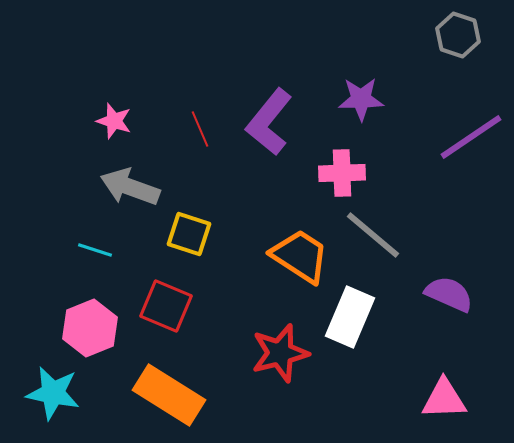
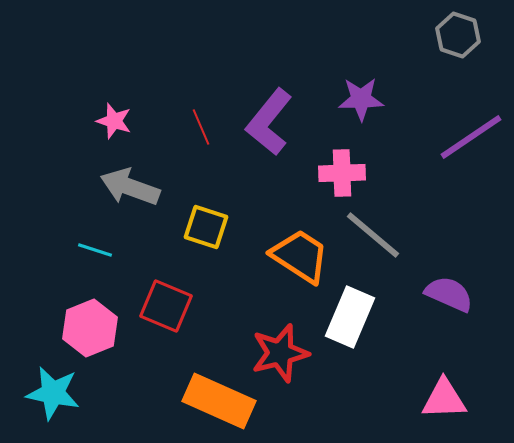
red line: moved 1 px right, 2 px up
yellow square: moved 17 px right, 7 px up
orange rectangle: moved 50 px right, 6 px down; rotated 8 degrees counterclockwise
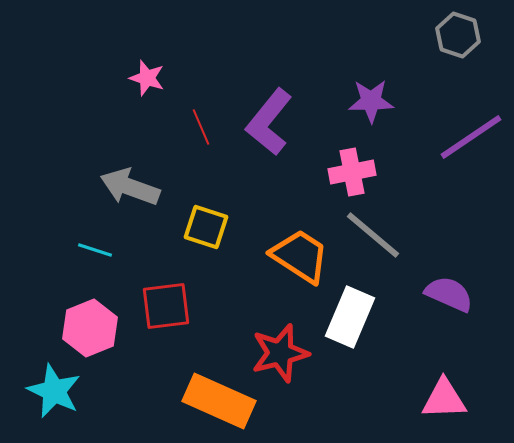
purple star: moved 10 px right, 2 px down
pink star: moved 33 px right, 43 px up
pink cross: moved 10 px right, 1 px up; rotated 9 degrees counterclockwise
red square: rotated 30 degrees counterclockwise
cyan star: moved 1 px right, 2 px up; rotated 14 degrees clockwise
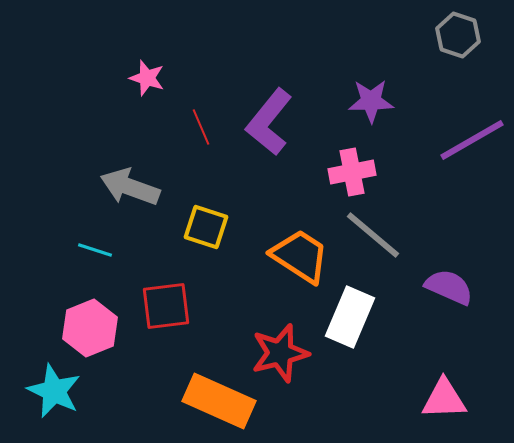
purple line: moved 1 px right, 3 px down; rotated 4 degrees clockwise
purple semicircle: moved 7 px up
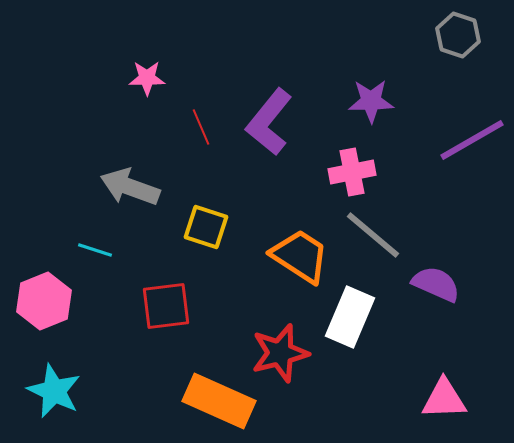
pink star: rotated 18 degrees counterclockwise
purple semicircle: moved 13 px left, 3 px up
pink hexagon: moved 46 px left, 27 px up
